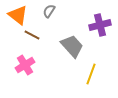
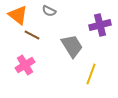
gray semicircle: rotated 96 degrees counterclockwise
gray trapezoid: rotated 10 degrees clockwise
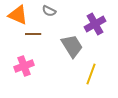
orange triangle: rotated 15 degrees counterclockwise
purple cross: moved 5 px left, 1 px up; rotated 15 degrees counterclockwise
brown line: moved 1 px right, 1 px up; rotated 28 degrees counterclockwise
pink cross: moved 1 px left, 1 px down; rotated 12 degrees clockwise
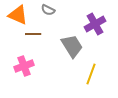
gray semicircle: moved 1 px left, 1 px up
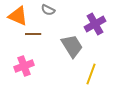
orange triangle: moved 1 px down
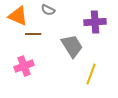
purple cross: moved 2 px up; rotated 25 degrees clockwise
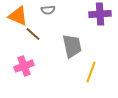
gray semicircle: rotated 32 degrees counterclockwise
purple cross: moved 5 px right, 8 px up
brown line: rotated 42 degrees clockwise
gray trapezoid: rotated 20 degrees clockwise
yellow line: moved 2 px up
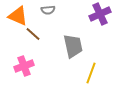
purple cross: rotated 20 degrees counterclockwise
gray trapezoid: moved 1 px right
yellow line: moved 1 px down
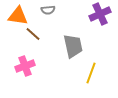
orange triangle: rotated 15 degrees counterclockwise
pink cross: moved 1 px right
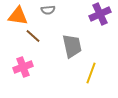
brown line: moved 2 px down
gray trapezoid: moved 1 px left
pink cross: moved 2 px left, 1 px down
